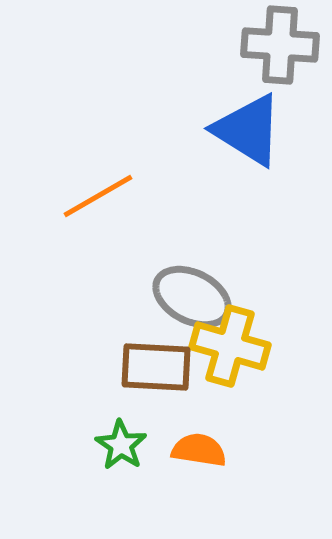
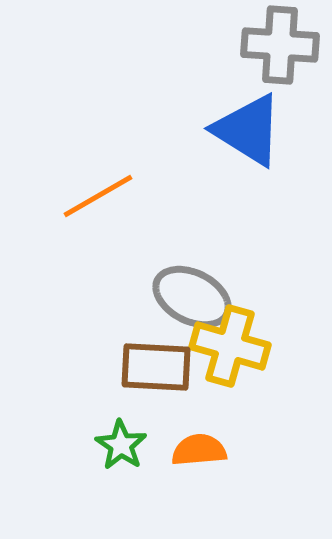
orange semicircle: rotated 14 degrees counterclockwise
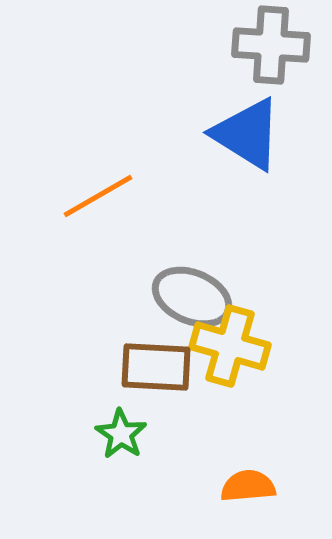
gray cross: moved 9 px left
blue triangle: moved 1 px left, 4 px down
gray ellipse: rotated 4 degrees counterclockwise
green star: moved 11 px up
orange semicircle: moved 49 px right, 36 px down
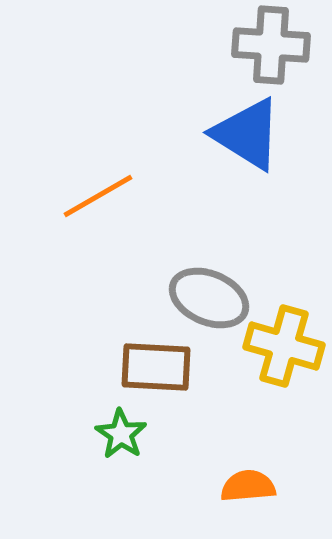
gray ellipse: moved 17 px right, 1 px down
yellow cross: moved 54 px right
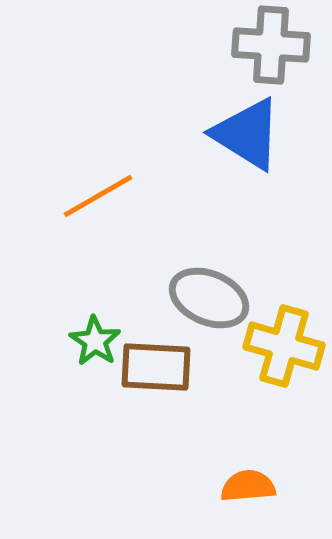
green star: moved 26 px left, 93 px up
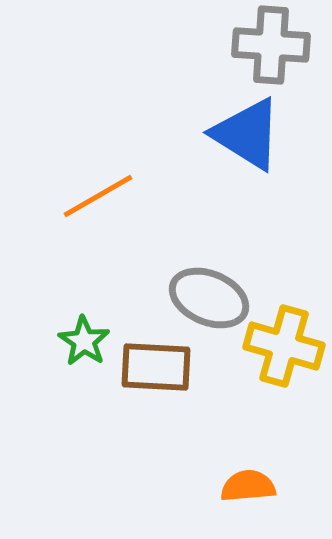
green star: moved 11 px left
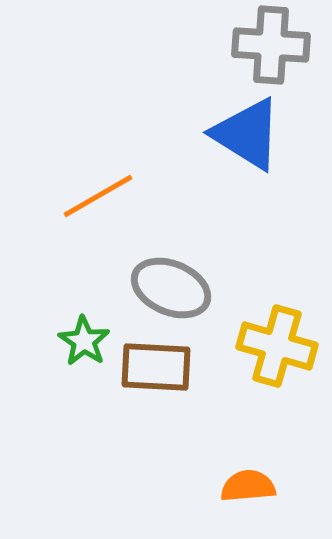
gray ellipse: moved 38 px left, 10 px up
yellow cross: moved 7 px left
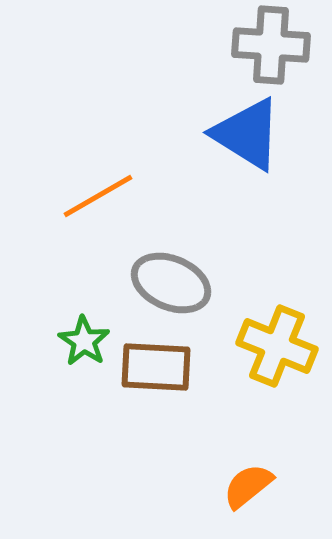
gray ellipse: moved 5 px up
yellow cross: rotated 6 degrees clockwise
orange semicircle: rotated 34 degrees counterclockwise
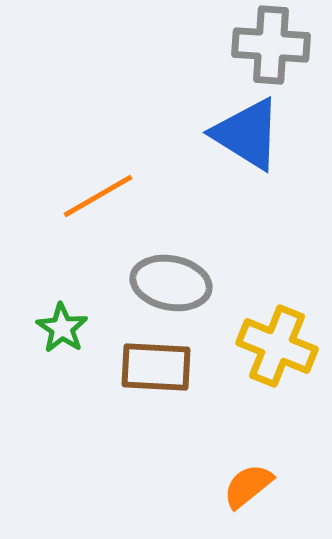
gray ellipse: rotated 12 degrees counterclockwise
green star: moved 22 px left, 13 px up
